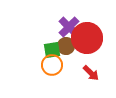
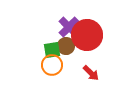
red circle: moved 3 px up
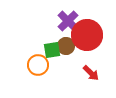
purple cross: moved 1 px left, 6 px up
orange circle: moved 14 px left
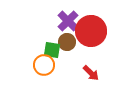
red circle: moved 4 px right, 4 px up
brown circle: moved 1 px right, 4 px up
green square: rotated 18 degrees clockwise
orange circle: moved 6 px right
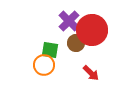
purple cross: moved 1 px right
red circle: moved 1 px right, 1 px up
brown circle: moved 9 px right, 1 px down
green square: moved 2 px left
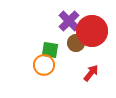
red circle: moved 1 px down
red arrow: rotated 96 degrees counterclockwise
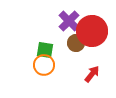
green square: moved 5 px left
red arrow: moved 1 px right, 1 px down
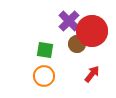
brown circle: moved 1 px right, 1 px down
orange circle: moved 11 px down
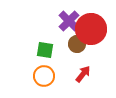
red circle: moved 1 px left, 2 px up
red arrow: moved 9 px left
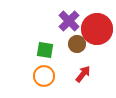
red circle: moved 6 px right
